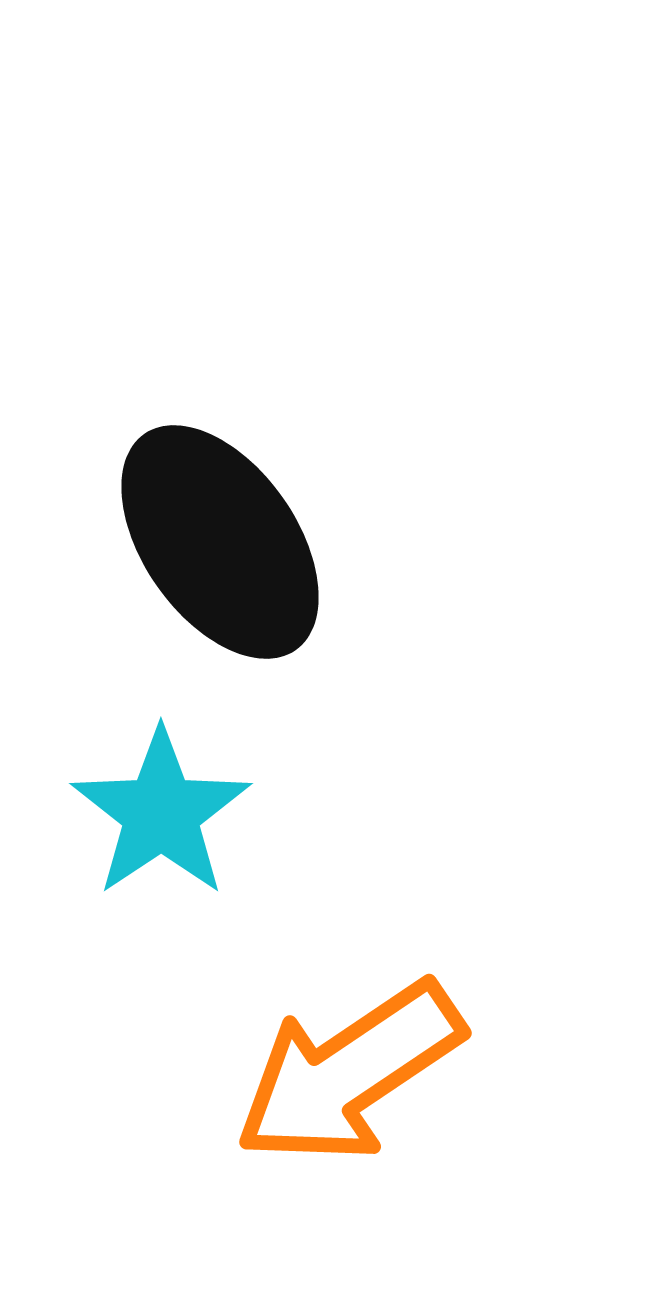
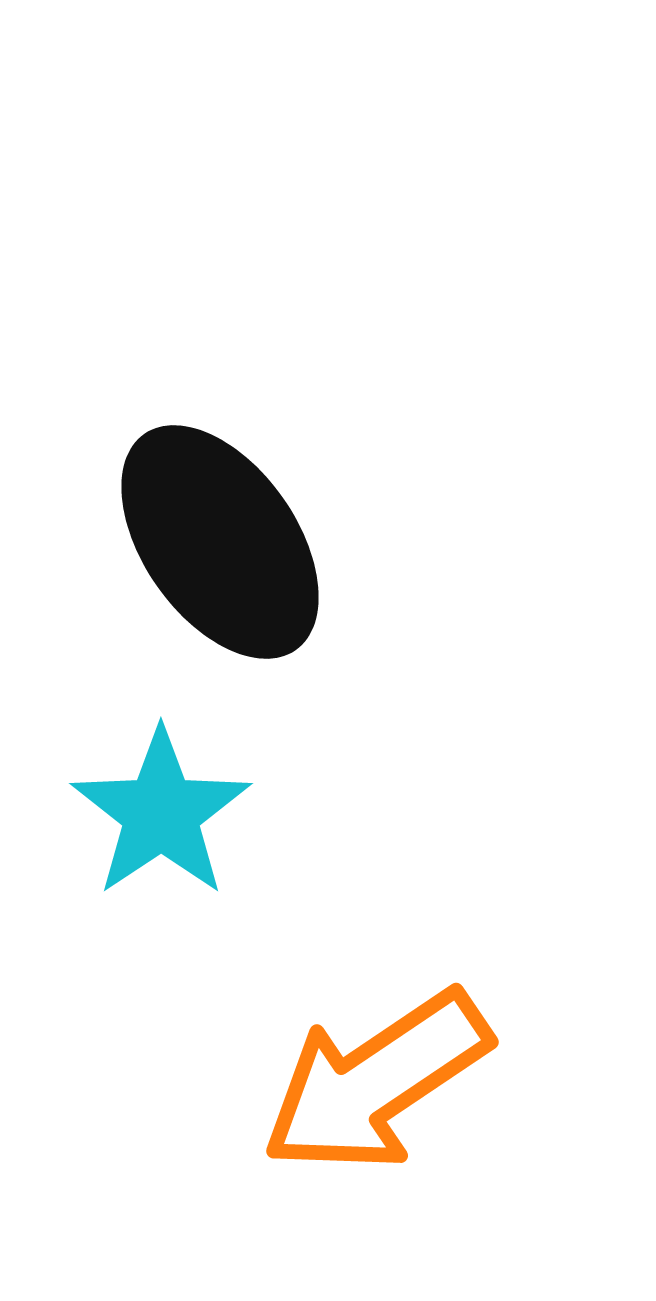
orange arrow: moved 27 px right, 9 px down
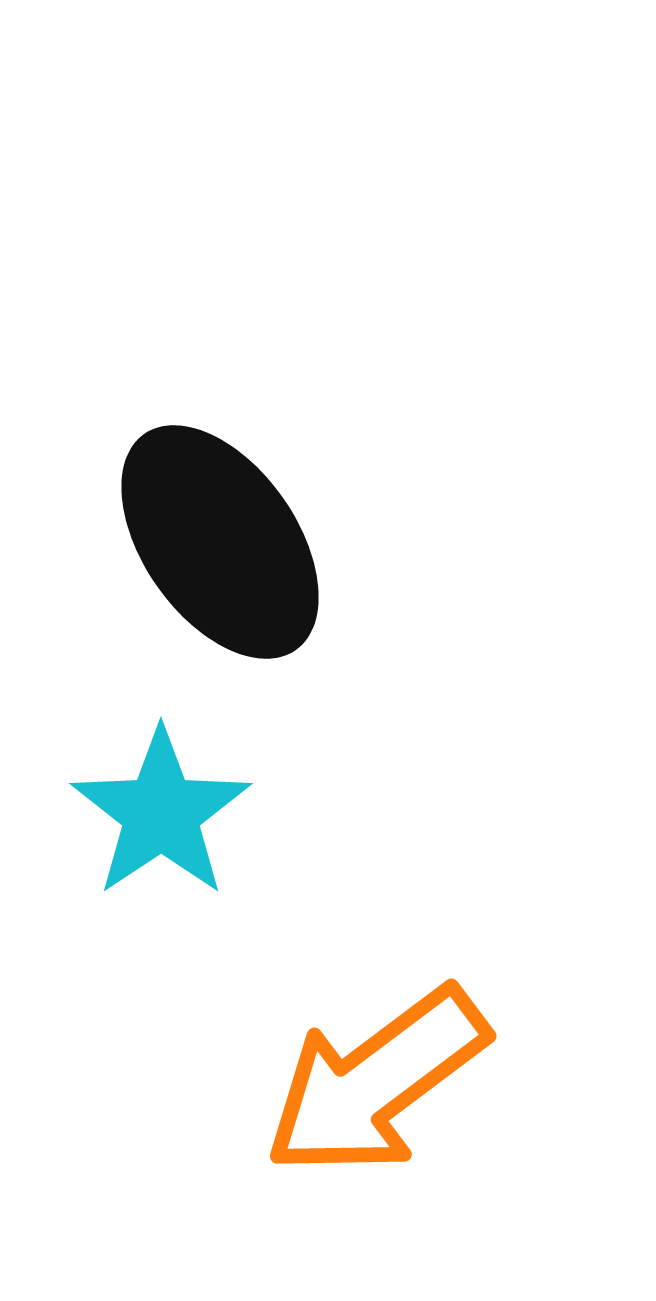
orange arrow: rotated 3 degrees counterclockwise
